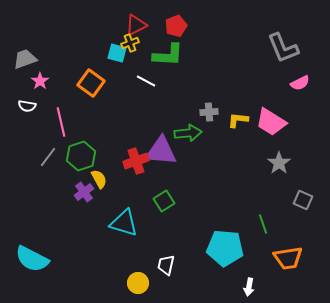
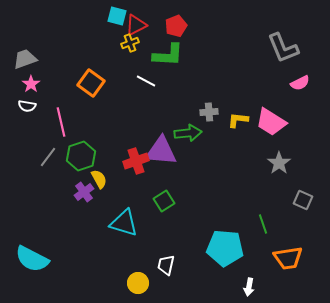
cyan square: moved 37 px up
pink star: moved 9 px left, 3 px down
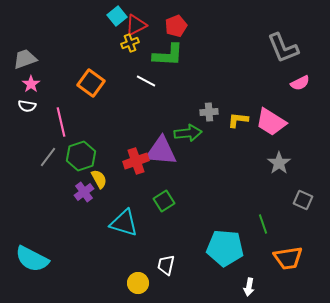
cyan square: rotated 36 degrees clockwise
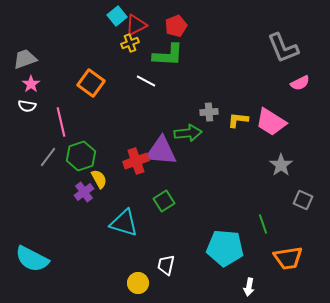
gray star: moved 2 px right, 2 px down
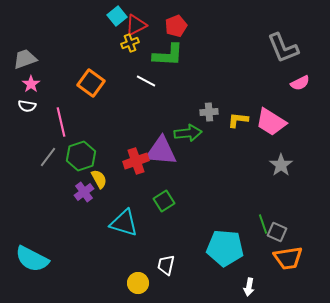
gray square: moved 26 px left, 32 px down
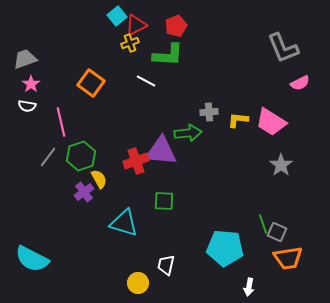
green square: rotated 35 degrees clockwise
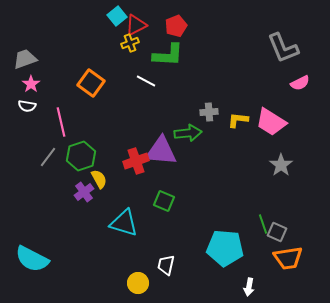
green square: rotated 20 degrees clockwise
